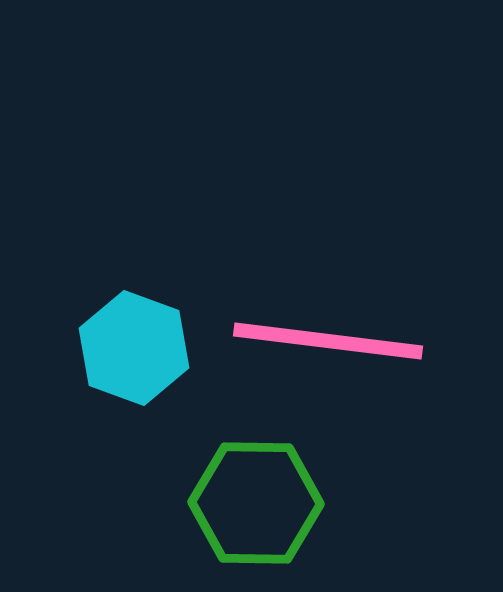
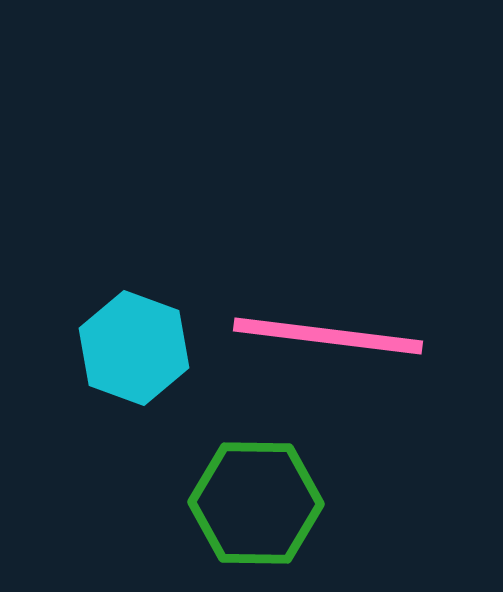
pink line: moved 5 px up
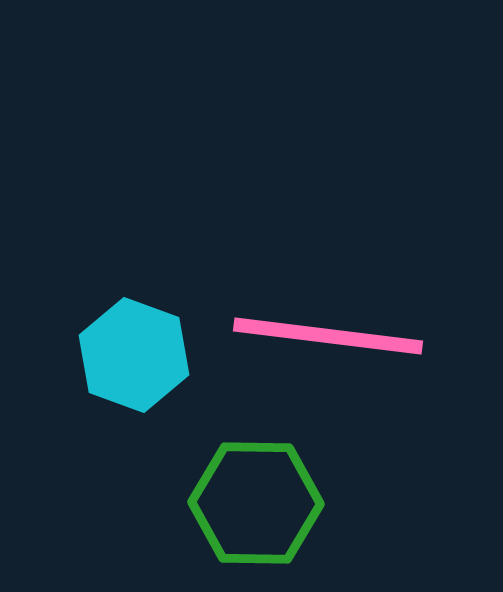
cyan hexagon: moved 7 px down
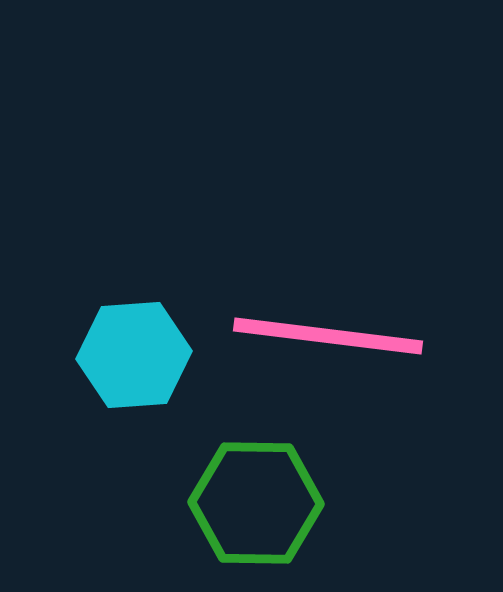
cyan hexagon: rotated 24 degrees counterclockwise
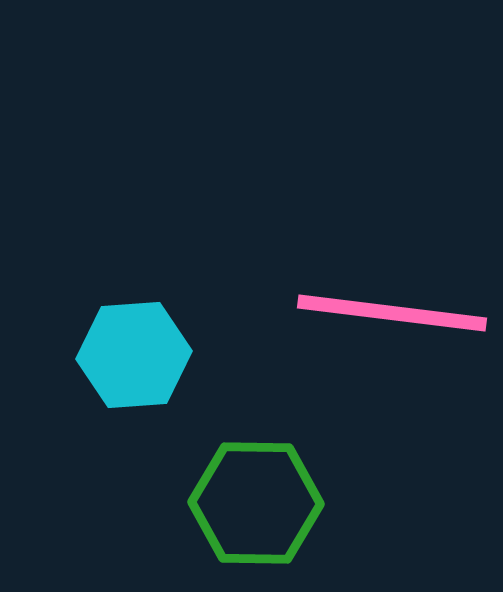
pink line: moved 64 px right, 23 px up
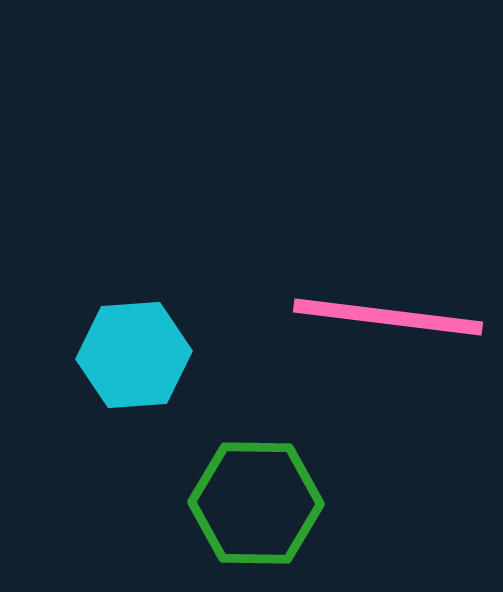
pink line: moved 4 px left, 4 px down
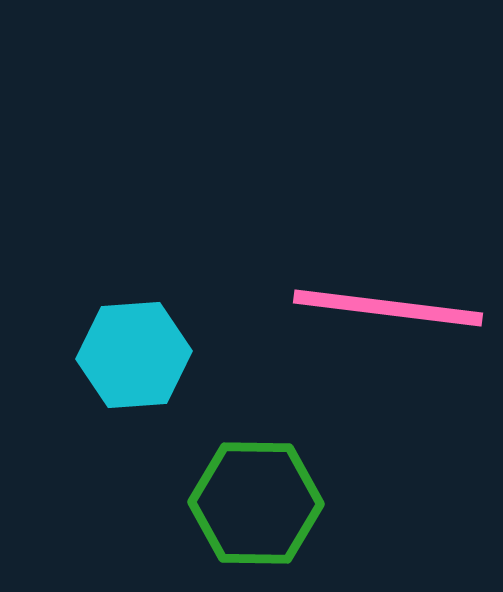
pink line: moved 9 px up
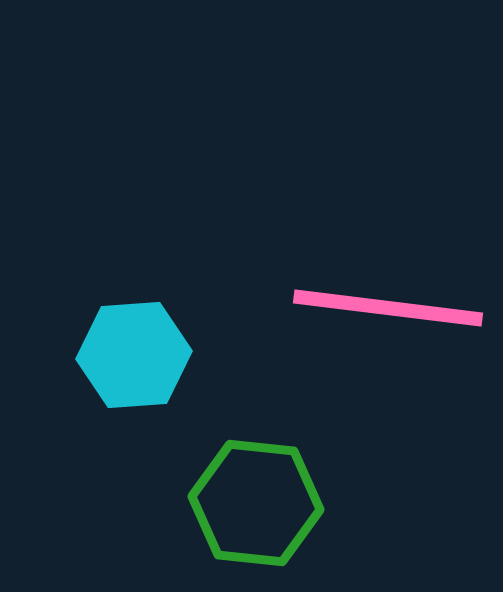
green hexagon: rotated 5 degrees clockwise
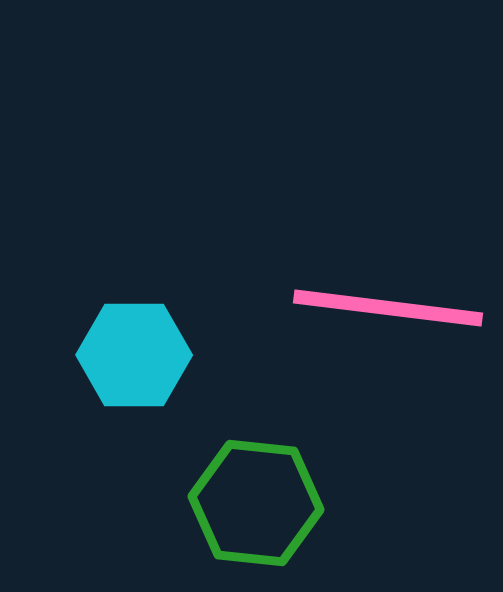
cyan hexagon: rotated 4 degrees clockwise
